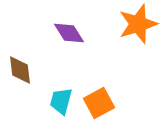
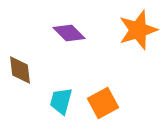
orange star: moved 6 px down
purple diamond: rotated 12 degrees counterclockwise
orange square: moved 4 px right
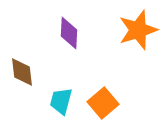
purple diamond: rotated 48 degrees clockwise
brown diamond: moved 2 px right, 2 px down
orange square: rotated 12 degrees counterclockwise
